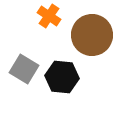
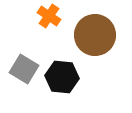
brown circle: moved 3 px right
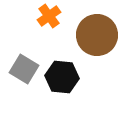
orange cross: rotated 20 degrees clockwise
brown circle: moved 2 px right
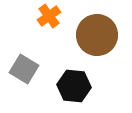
black hexagon: moved 12 px right, 9 px down
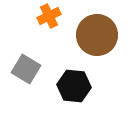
orange cross: rotated 10 degrees clockwise
gray square: moved 2 px right
